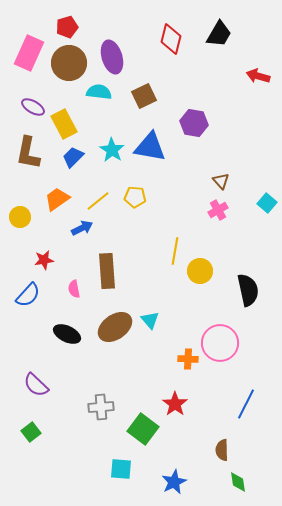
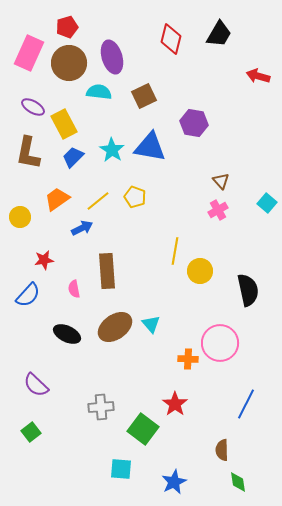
yellow pentagon at (135, 197): rotated 15 degrees clockwise
cyan triangle at (150, 320): moved 1 px right, 4 px down
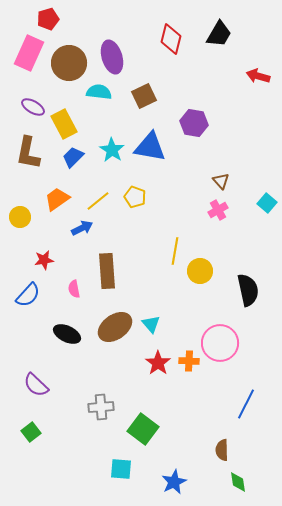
red pentagon at (67, 27): moved 19 px left, 8 px up
orange cross at (188, 359): moved 1 px right, 2 px down
red star at (175, 404): moved 17 px left, 41 px up
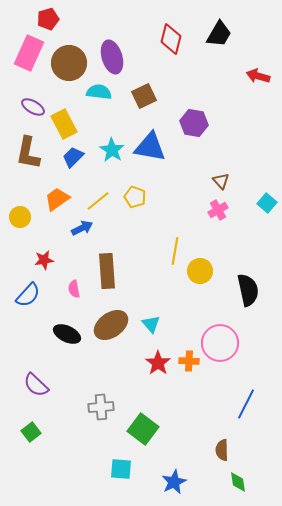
brown ellipse at (115, 327): moved 4 px left, 2 px up
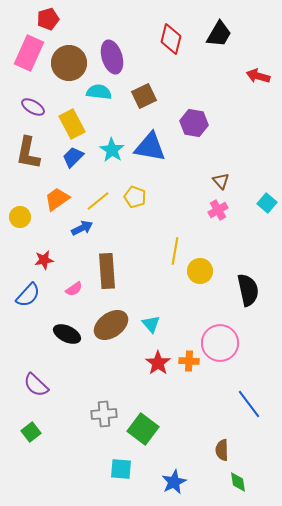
yellow rectangle at (64, 124): moved 8 px right
pink semicircle at (74, 289): rotated 114 degrees counterclockwise
blue line at (246, 404): moved 3 px right; rotated 64 degrees counterclockwise
gray cross at (101, 407): moved 3 px right, 7 px down
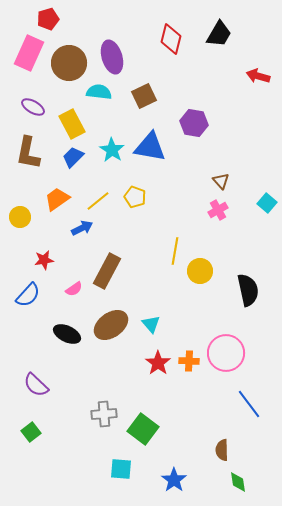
brown rectangle at (107, 271): rotated 32 degrees clockwise
pink circle at (220, 343): moved 6 px right, 10 px down
blue star at (174, 482): moved 2 px up; rotated 10 degrees counterclockwise
